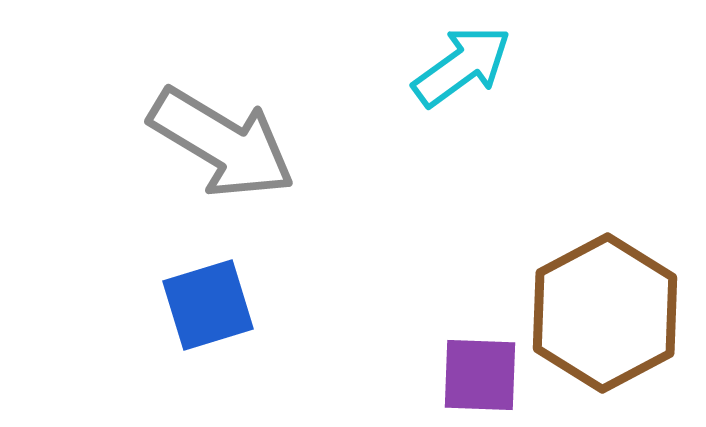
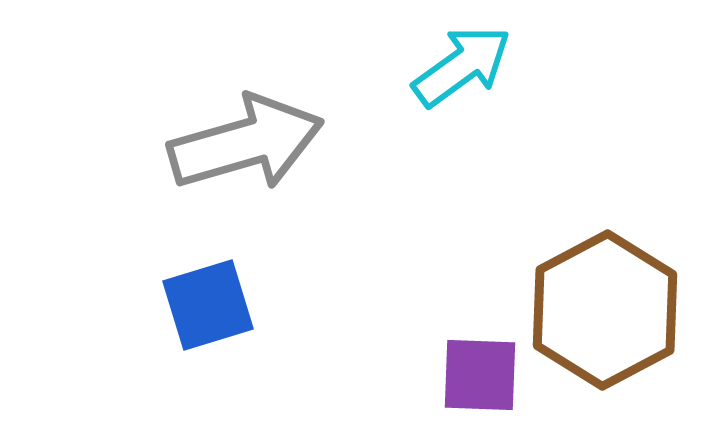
gray arrow: moved 24 px right; rotated 47 degrees counterclockwise
brown hexagon: moved 3 px up
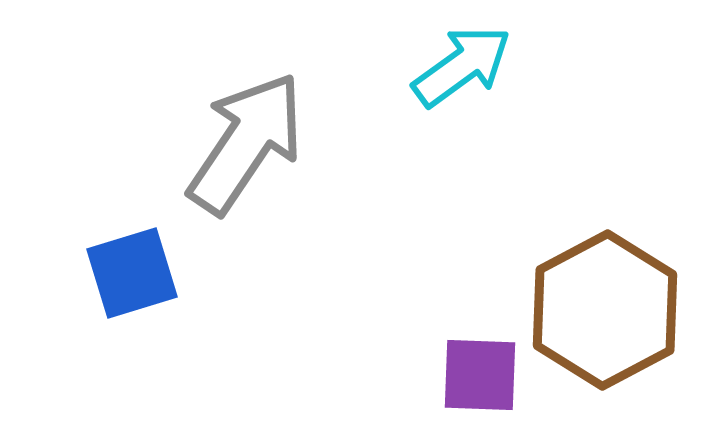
gray arrow: rotated 40 degrees counterclockwise
blue square: moved 76 px left, 32 px up
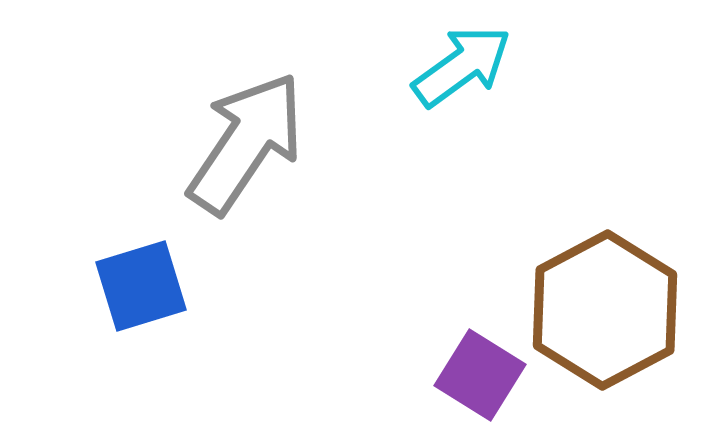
blue square: moved 9 px right, 13 px down
purple square: rotated 30 degrees clockwise
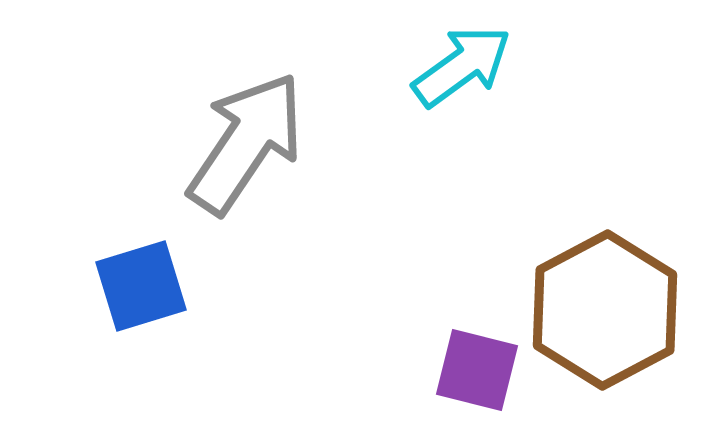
purple square: moved 3 px left, 5 px up; rotated 18 degrees counterclockwise
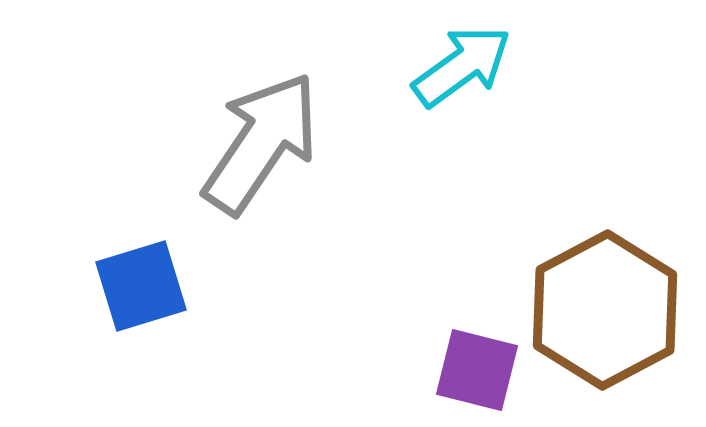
gray arrow: moved 15 px right
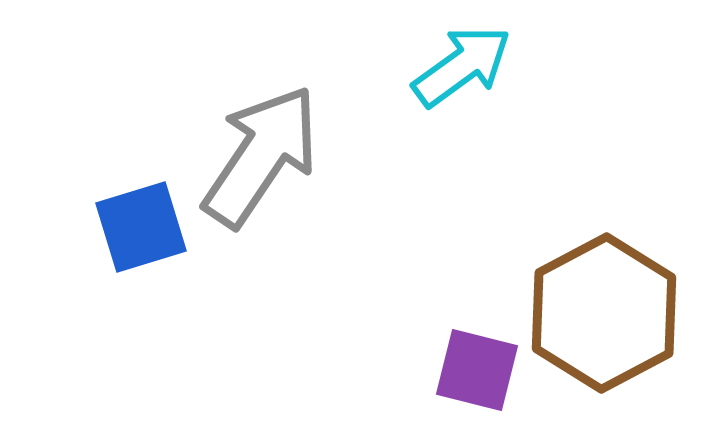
gray arrow: moved 13 px down
blue square: moved 59 px up
brown hexagon: moved 1 px left, 3 px down
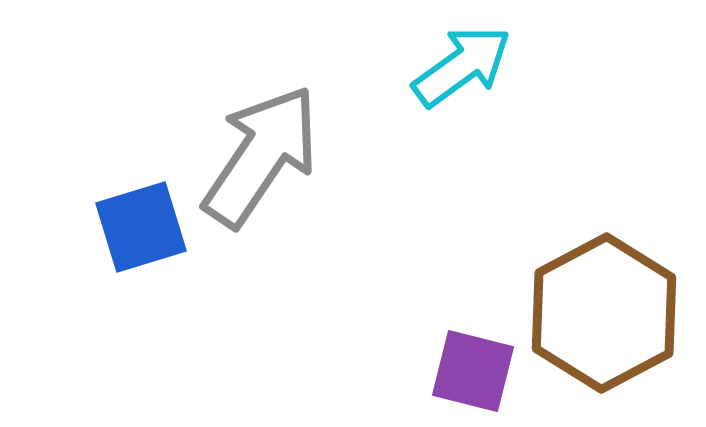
purple square: moved 4 px left, 1 px down
